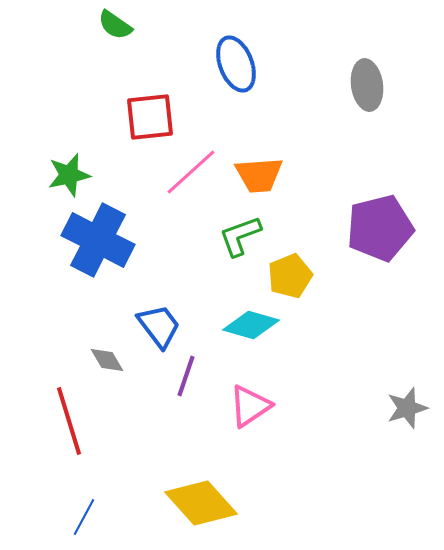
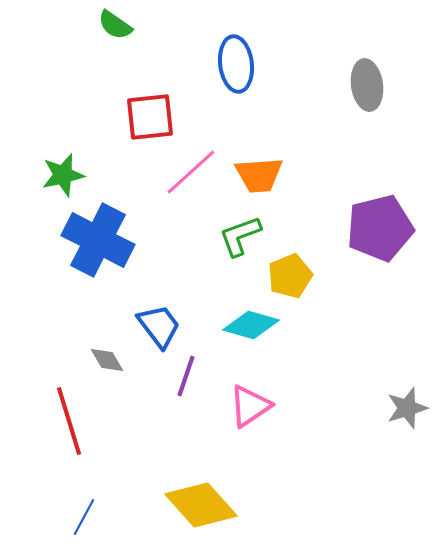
blue ellipse: rotated 14 degrees clockwise
green star: moved 6 px left
yellow diamond: moved 2 px down
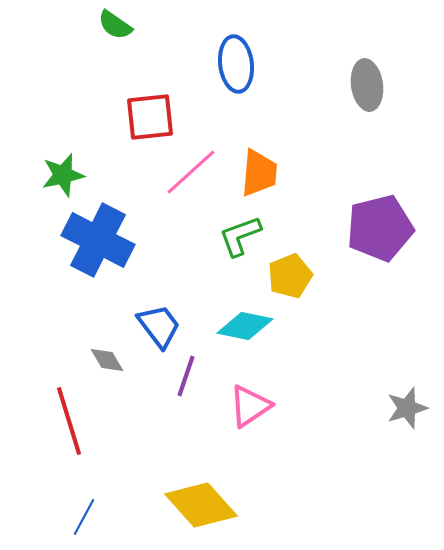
orange trapezoid: moved 2 px up; rotated 81 degrees counterclockwise
cyan diamond: moved 6 px left, 1 px down; rotated 4 degrees counterclockwise
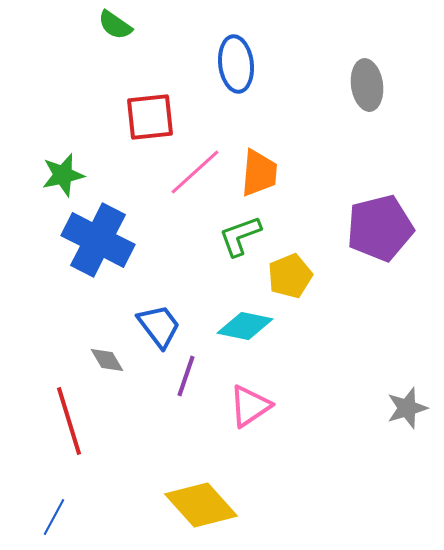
pink line: moved 4 px right
blue line: moved 30 px left
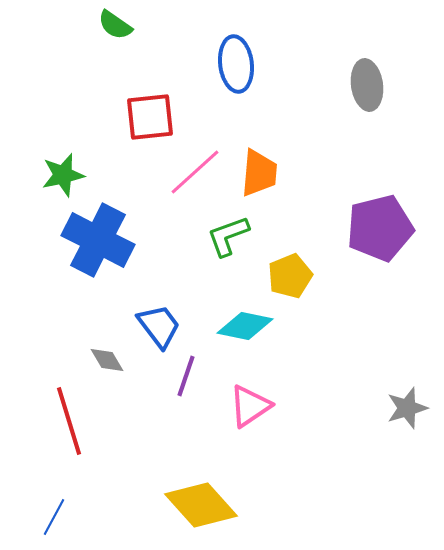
green L-shape: moved 12 px left
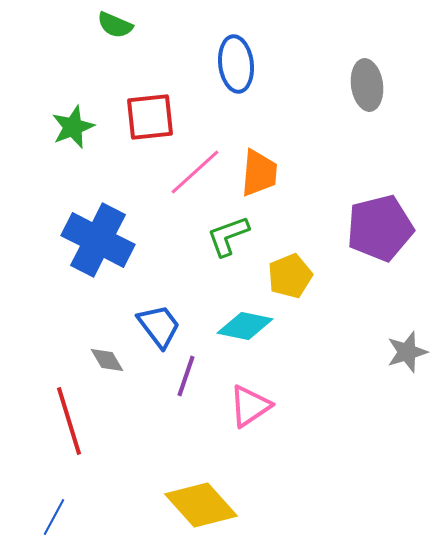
green semicircle: rotated 12 degrees counterclockwise
green star: moved 10 px right, 48 px up; rotated 9 degrees counterclockwise
gray star: moved 56 px up
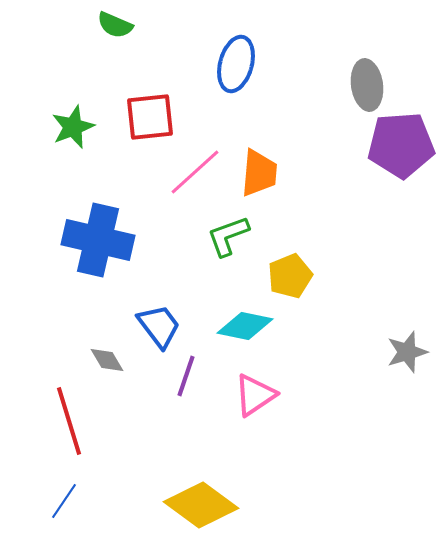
blue ellipse: rotated 22 degrees clockwise
purple pentagon: moved 21 px right, 83 px up; rotated 10 degrees clockwise
blue cross: rotated 14 degrees counterclockwise
pink triangle: moved 5 px right, 11 px up
yellow diamond: rotated 12 degrees counterclockwise
blue line: moved 10 px right, 16 px up; rotated 6 degrees clockwise
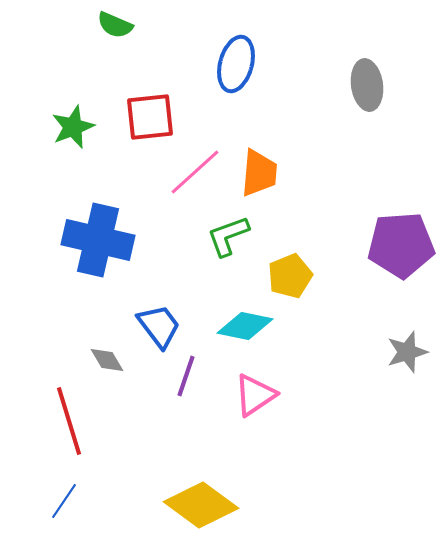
purple pentagon: moved 100 px down
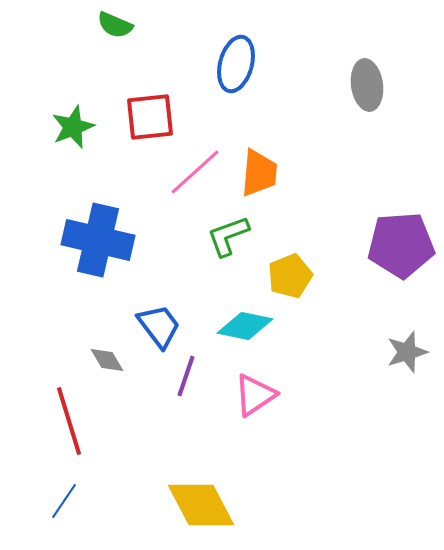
yellow diamond: rotated 26 degrees clockwise
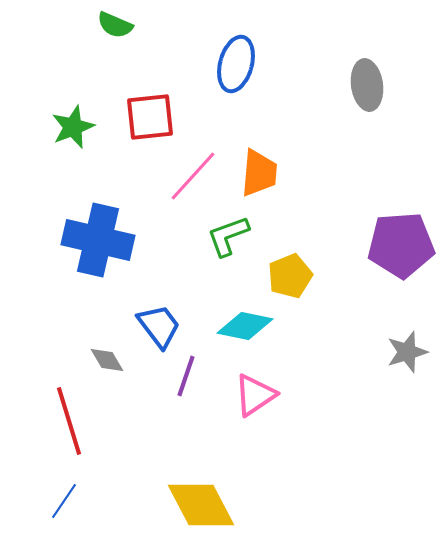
pink line: moved 2 px left, 4 px down; rotated 6 degrees counterclockwise
